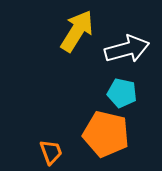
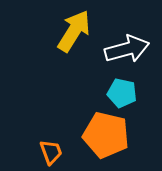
yellow arrow: moved 3 px left
orange pentagon: moved 1 px down
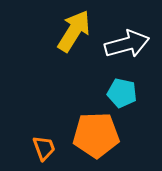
white arrow: moved 5 px up
orange pentagon: moved 10 px left; rotated 15 degrees counterclockwise
orange trapezoid: moved 7 px left, 4 px up
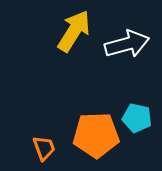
cyan pentagon: moved 15 px right, 25 px down
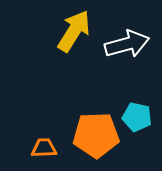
cyan pentagon: moved 1 px up
orange trapezoid: rotated 72 degrees counterclockwise
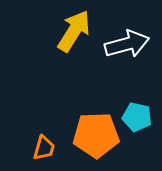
orange trapezoid: rotated 108 degrees clockwise
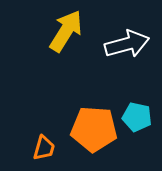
yellow arrow: moved 8 px left
orange pentagon: moved 2 px left, 6 px up; rotated 6 degrees clockwise
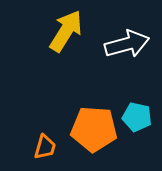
orange trapezoid: moved 1 px right, 1 px up
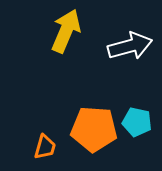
yellow arrow: rotated 9 degrees counterclockwise
white arrow: moved 3 px right, 2 px down
cyan pentagon: moved 5 px down
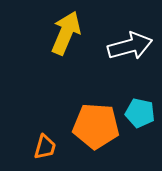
yellow arrow: moved 2 px down
cyan pentagon: moved 3 px right, 9 px up
orange pentagon: moved 2 px right, 3 px up
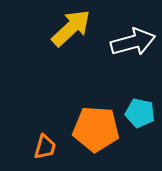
yellow arrow: moved 5 px right, 5 px up; rotated 24 degrees clockwise
white arrow: moved 3 px right, 4 px up
orange pentagon: moved 3 px down
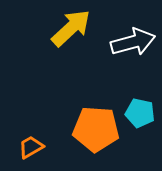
orange trapezoid: moved 14 px left; rotated 136 degrees counterclockwise
